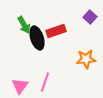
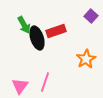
purple square: moved 1 px right, 1 px up
orange star: rotated 24 degrees counterclockwise
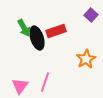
purple square: moved 1 px up
green arrow: moved 3 px down
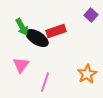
green arrow: moved 2 px left, 1 px up
black ellipse: rotated 40 degrees counterclockwise
orange star: moved 1 px right, 15 px down
pink triangle: moved 1 px right, 21 px up
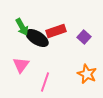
purple square: moved 7 px left, 22 px down
orange star: rotated 18 degrees counterclockwise
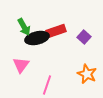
green arrow: moved 2 px right
black ellipse: rotated 45 degrees counterclockwise
pink line: moved 2 px right, 3 px down
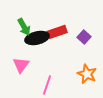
red rectangle: moved 1 px right, 1 px down
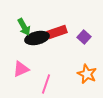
pink triangle: moved 4 px down; rotated 30 degrees clockwise
pink line: moved 1 px left, 1 px up
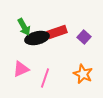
orange star: moved 4 px left
pink line: moved 1 px left, 6 px up
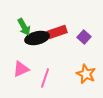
orange star: moved 3 px right
